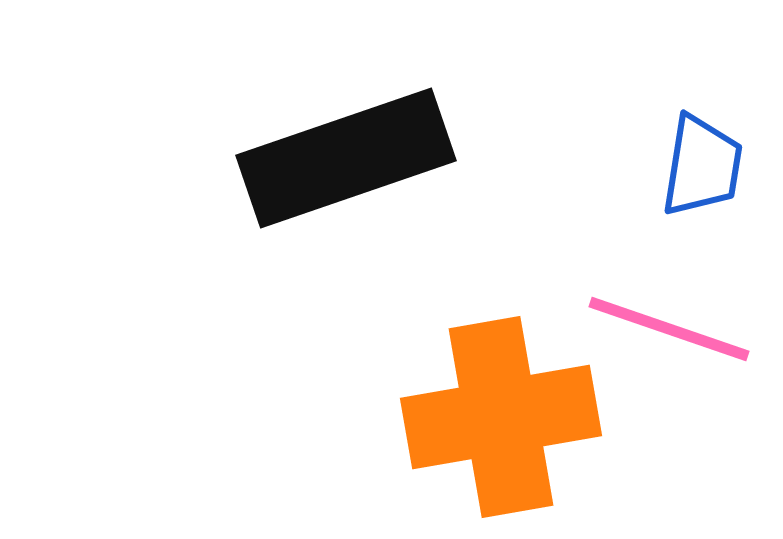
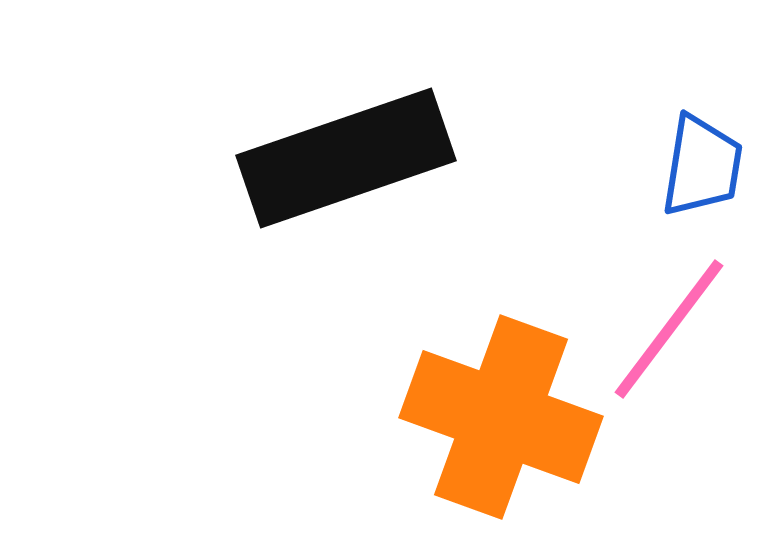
pink line: rotated 72 degrees counterclockwise
orange cross: rotated 30 degrees clockwise
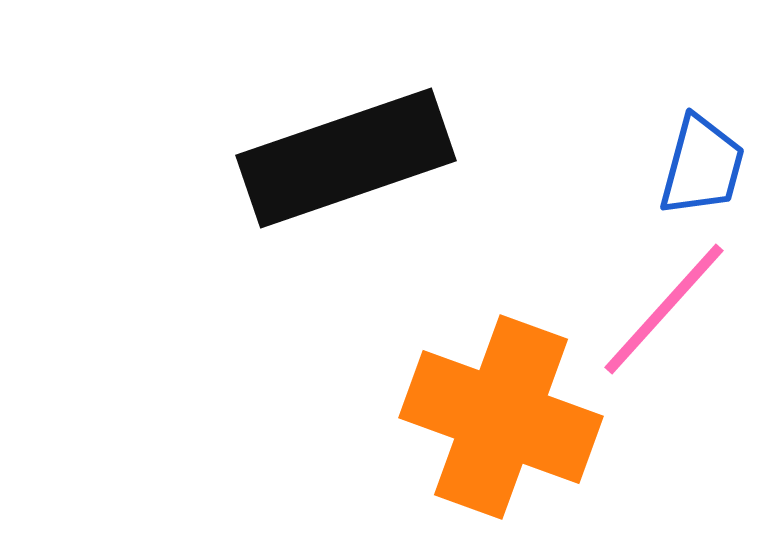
blue trapezoid: rotated 6 degrees clockwise
pink line: moved 5 px left, 20 px up; rotated 5 degrees clockwise
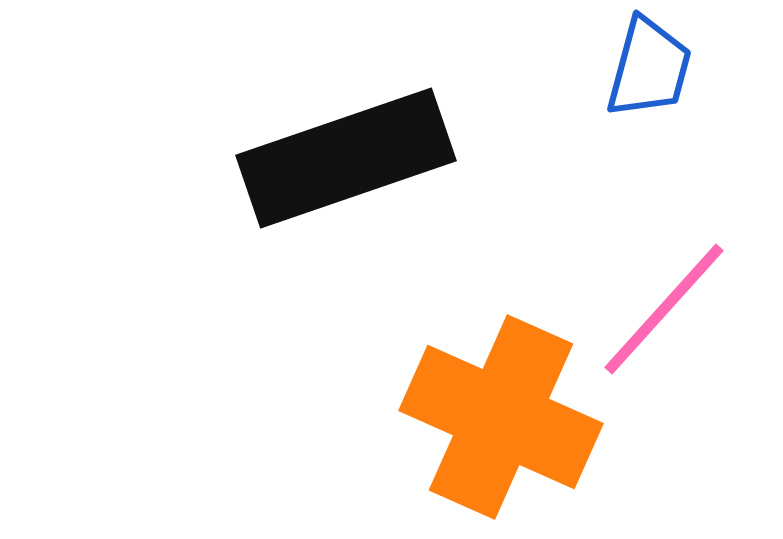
blue trapezoid: moved 53 px left, 98 px up
orange cross: rotated 4 degrees clockwise
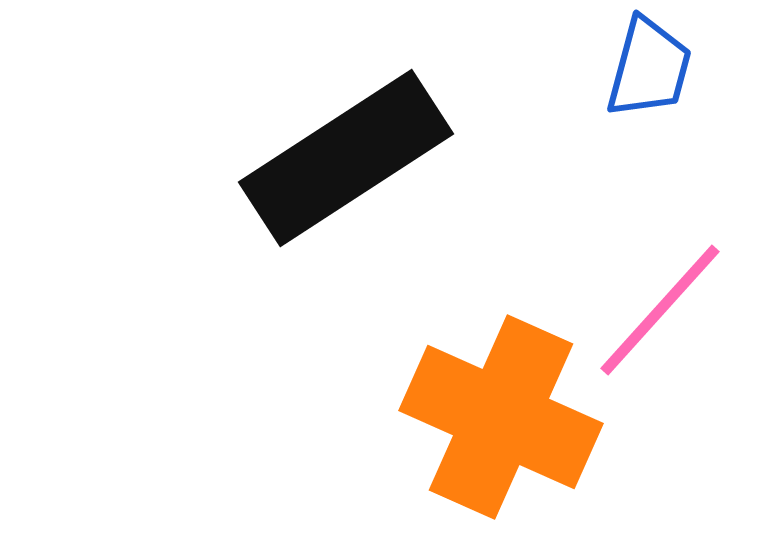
black rectangle: rotated 14 degrees counterclockwise
pink line: moved 4 px left, 1 px down
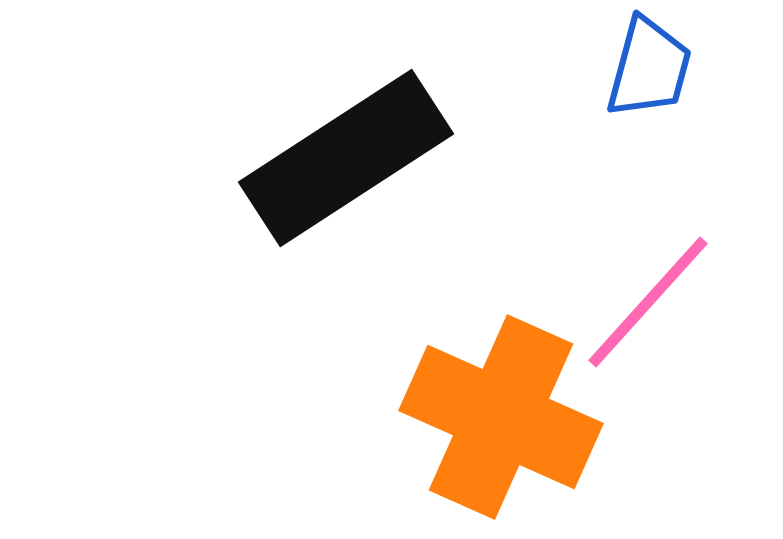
pink line: moved 12 px left, 8 px up
